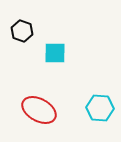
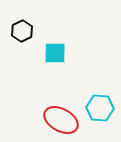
black hexagon: rotated 15 degrees clockwise
red ellipse: moved 22 px right, 10 px down
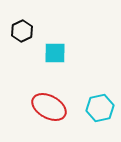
cyan hexagon: rotated 16 degrees counterclockwise
red ellipse: moved 12 px left, 13 px up
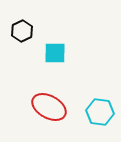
cyan hexagon: moved 4 px down; rotated 20 degrees clockwise
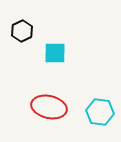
red ellipse: rotated 16 degrees counterclockwise
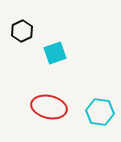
cyan square: rotated 20 degrees counterclockwise
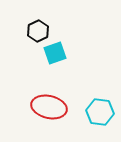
black hexagon: moved 16 px right
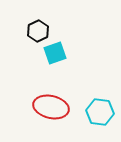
red ellipse: moved 2 px right
